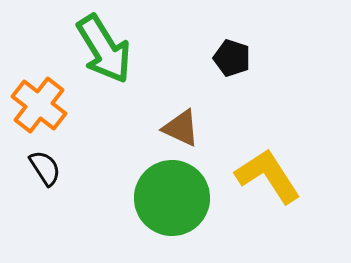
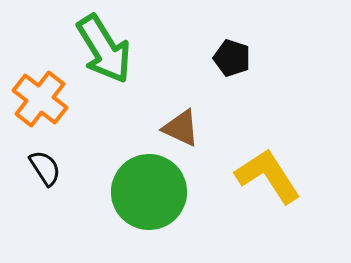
orange cross: moved 1 px right, 6 px up
green circle: moved 23 px left, 6 px up
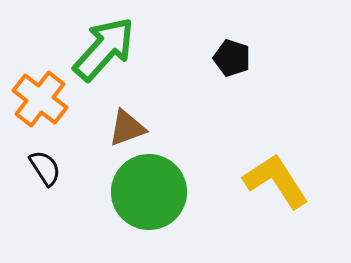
green arrow: rotated 106 degrees counterclockwise
brown triangle: moved 54 px left; rotated 45 degrees counterclockwise
yellow L-shape: moved 8 px right, 5 px down
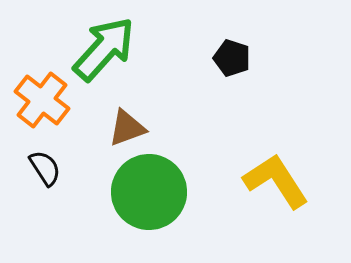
orange cross: moved 2 px right, 1 px down
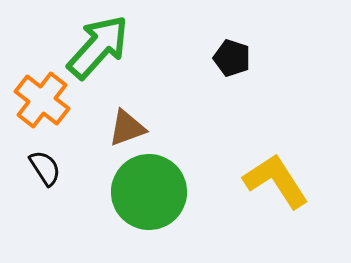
green arrow: moved 6 px left, 2 px up
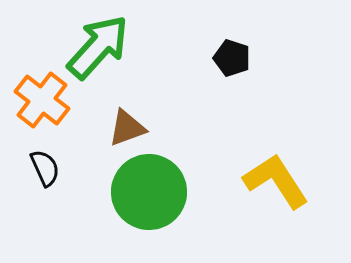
black semicircle: rotated 9 degrees clockwise
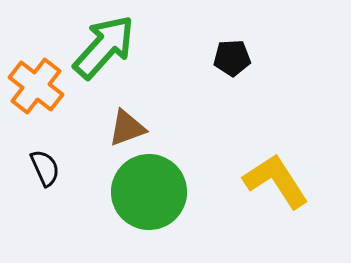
green arrow: moved 6 px right
black pentagon: rotated 21 degrees counterclockwise
orange cross: moved 6 px left, 14 px up
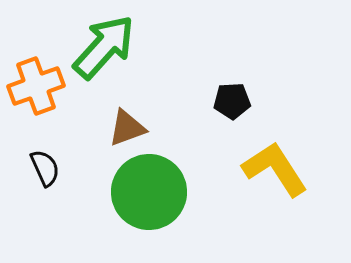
black pentagon: moved 43 px down
orange cross: rotated 32 degrees clockwise
yellow L-shape: moved 1 px left, 12 px up
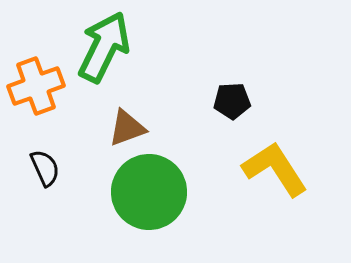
green arrow: rotated 16 degrees counterclockwise
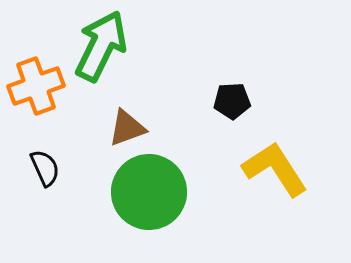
green arrow: moved 3 px left, 1 px up
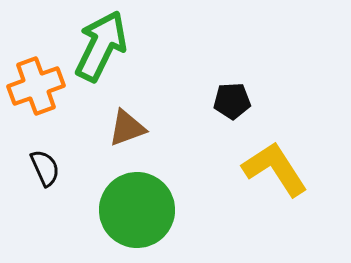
green circle: moved 12 px left, 18 px down
